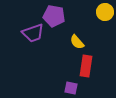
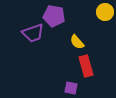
red rectangle: rotated 25 degrees counterclockwise
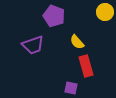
purple pentagon: rotated 10 degrees clockwise
purple trapezoid: moved 12 px down
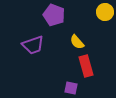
purple pentagon: moved 1 px up
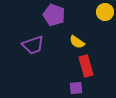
yellow semicircle: rotated 14 degrees counterclockwise
purple square: moved 5 px right; rotated 16 degrees counterclockwise
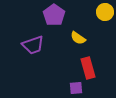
purple pentagon: rotated 15 degrees clockwise
yellow semicircle: moved 1 px right, 4 px up
red rectangle: moved 2 px right, 2 px down
